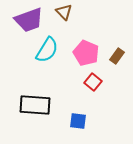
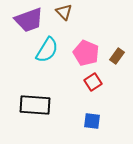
red square: rotated 18 degrees clockwise
blue square: moved 14 px right
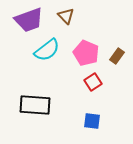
brown triangle: moved 2 px right, 4 px down
cyan semicircle: rotated 20 degrees clockwise
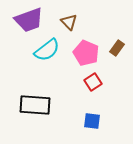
brown triangle: moved 3 px right, 6 px down
brown rectangle: moved 8 px up
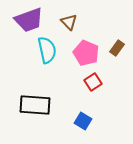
cyan semicircle: rotated 64 degrees counterclockwise
blue square: moved 9 px left; rotated 24 degrees clockwise
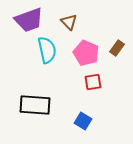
red square: rotated 24 degrees clockwise
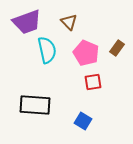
purple trapezoid: moved 2 px left, 2 px down
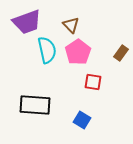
brown triangle: moved 2 px right, 3 px down
brown rectangle: moved 4 px right, 5 px down
pink pentagon: moved 8 px left, 1 px up; rotated 15 degrees clockwise
red square: rotated 18 degrees clockwise
blue square: moved 1 px left, 1 px up
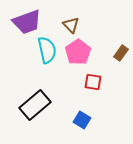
black rectangle: rotated 44 degrees counterclockwise
